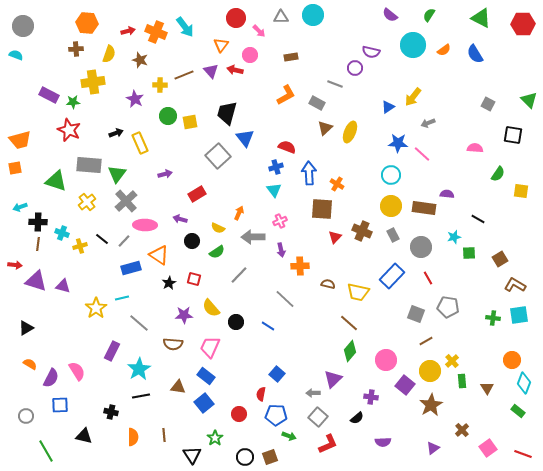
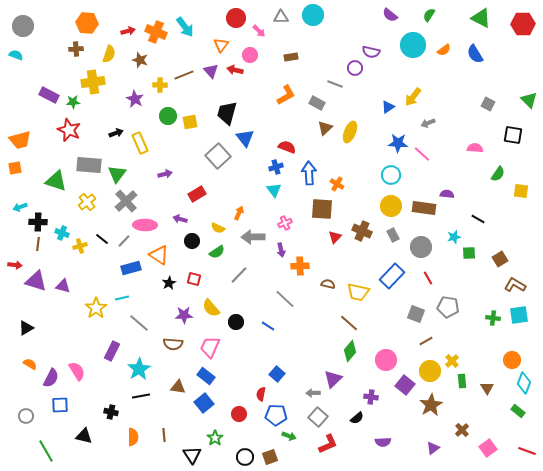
pink cross at (280, 221): moved 5 px right, 2 px down
red line at (523, 454): moved 4 px right, 3 px up
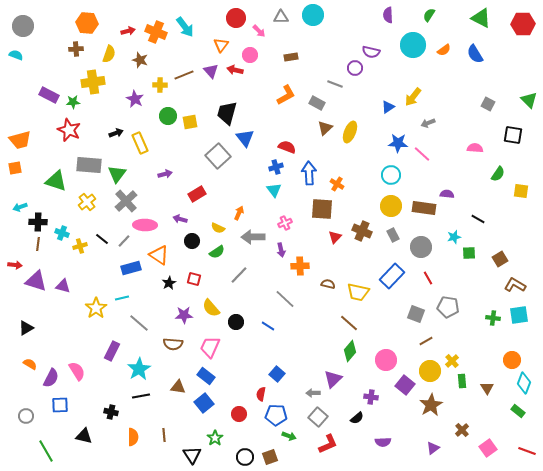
purple semicircle at (390, 15): moved 2 px left; rotated 49 degrees clockwise
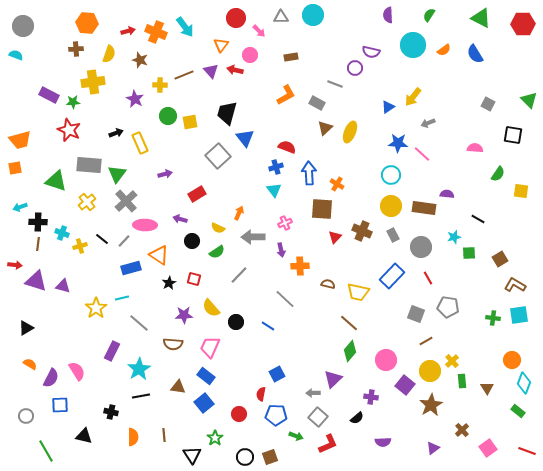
blue square at (277, 374): rotated 21 degrees clockwise
green arrow at (289, 436): moved 7 px right
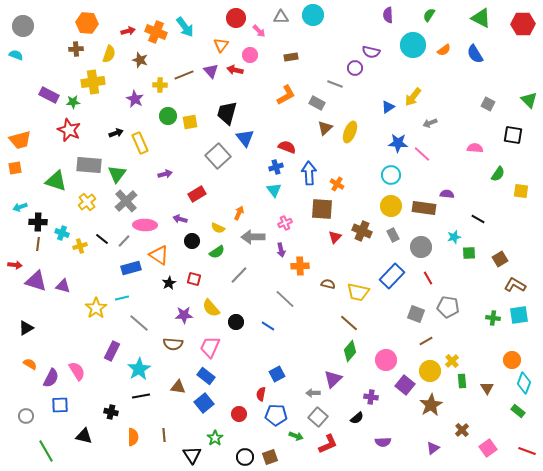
gray arrow at (428, 123): moved 2 px right
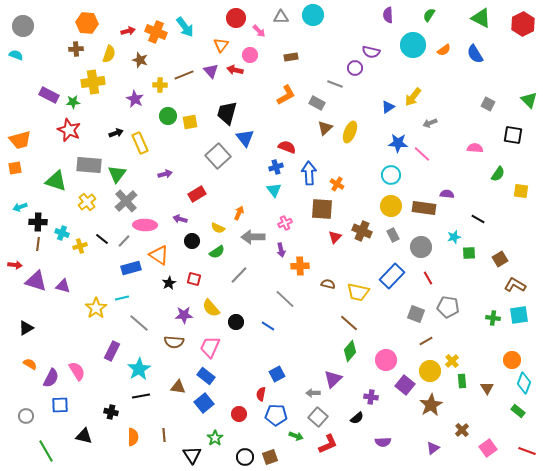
red hexagon at (523, 24): rotated 25 degrees counterclockwise
brown semicircle at (173, 344): moved 1 px right, 2 px up
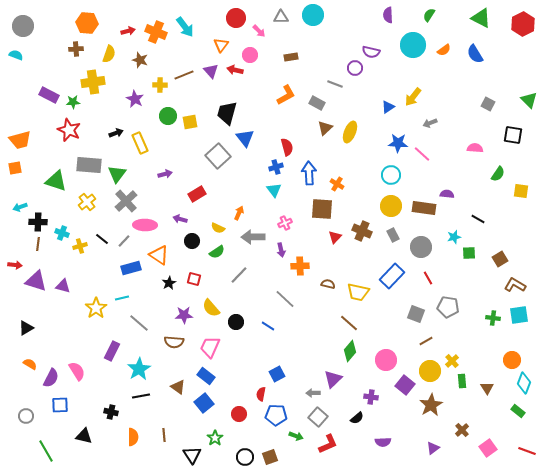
red semicircle at (287, 147): rotated 54 degrees clockwise
brown triangle at (178, 387): rotated 28 degrees clockwise
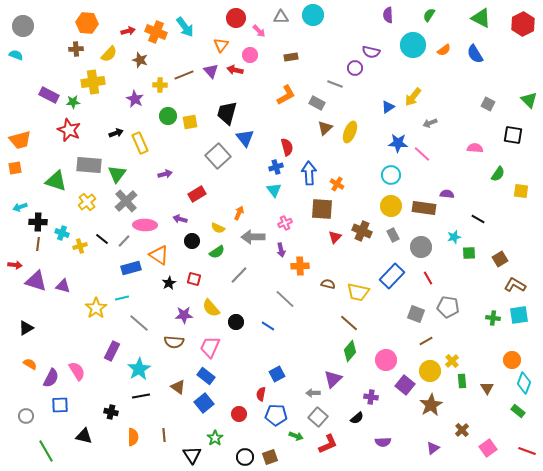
yellow semicircle at (109, 54): rotated 24 degrees clockwise
